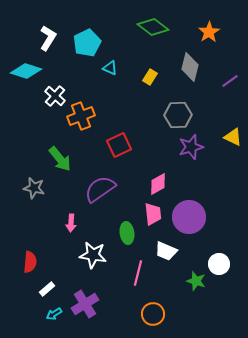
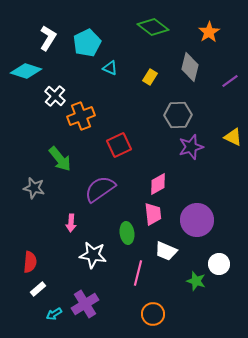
purple circle: moved 8 px right, 3 px down
white rectangle: moved 9 px left
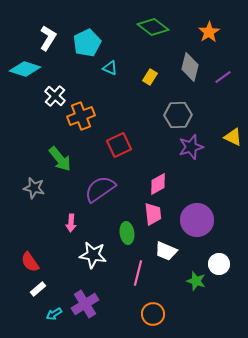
cyan diamond: moved 1 px left, 2 px up
purple line: moved 7 px left, 4 px up
red semicircle: rotated 140 degrees clockwise
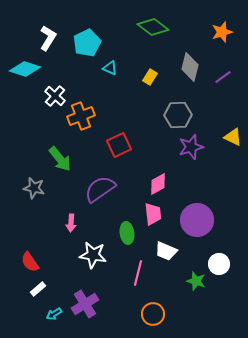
orange star: moved 13 px right; rotated 15 degrees clockwise
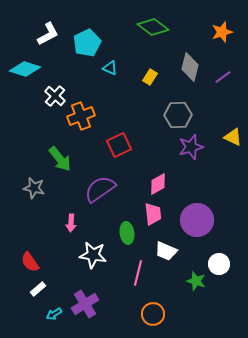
white L-shape: moved 4 px up; rotated 30 degrees clockwise
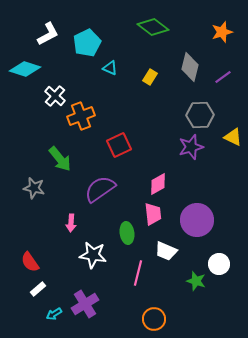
gray hexagon: moved 22 px right
orange circle: moved 1 px right, 5 px down
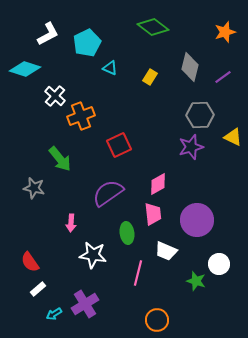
orange star: moved 3 px right
purple semicircle: moved 8 px right, 4 px down
orange circle: moved 3 px right, 1 px down
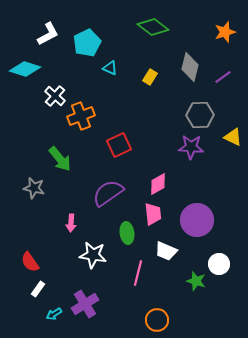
purple star: rotated 20 degrees clockwise
white rectangle: rotated 14 degrees counterclockwise
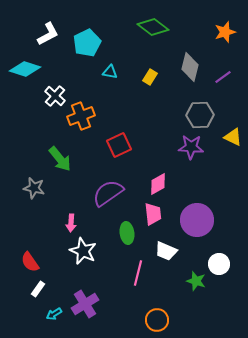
cyan triangle: moved 4 px down; rotated 14 degrees counterclockwise
white star: moved 10 px left, 4 px up; rotated 16 degrees clockwise
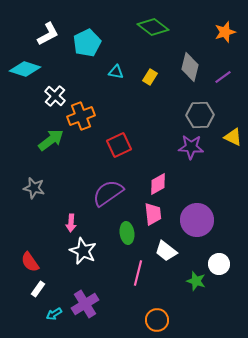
cyan triangle: moved 6 px right
green arrow: moved 9 px left, 19 px up; rotated 88 degrees counterclockwise
white trapezoid: rotated 15 degrees clockwise
